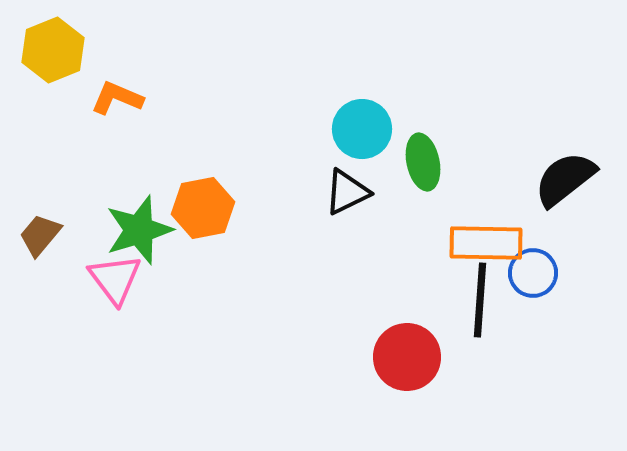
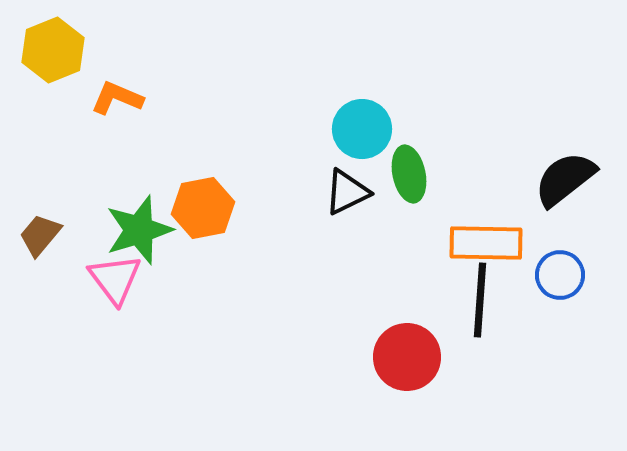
green ellipse: moved 14 px left, 12 px down
blue circle: moved 27 px right, 2 px down
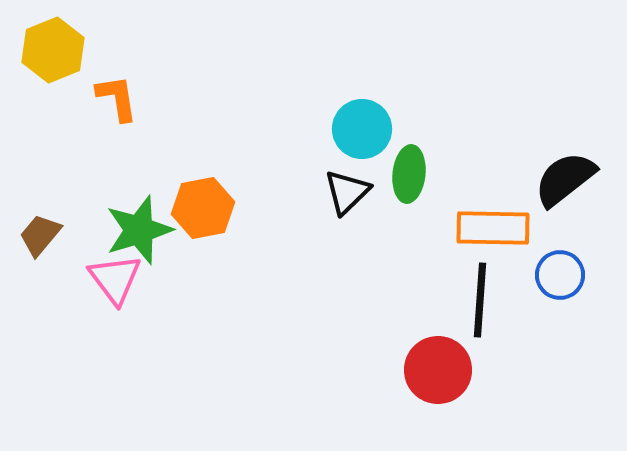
orange L-shape: rotated 58 degrees clockwise
green ellipse: rotated 18 degrees clockwise
black triangle: rotated 18 degrees counterclockwise
orange rectangle: moved 7 px right, 15 px up
red circle: moved 31 px right, 13 px down
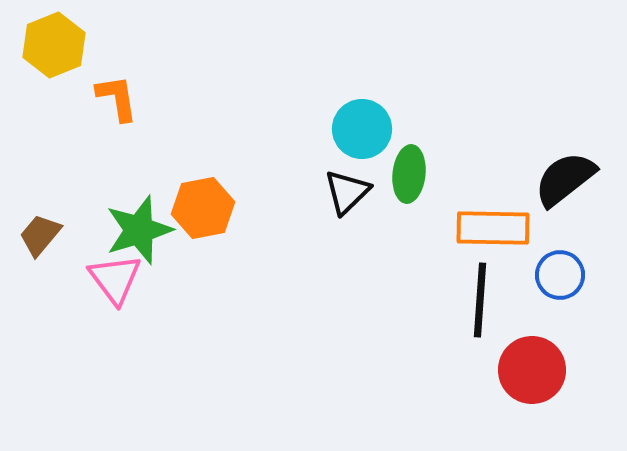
yellow hexagon: moved 1 px right, 5 px up
red circle: moved 94 px right
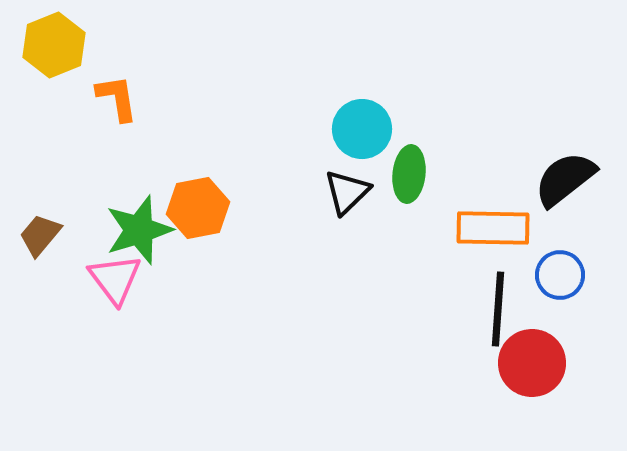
orange hexagon: moved 5 px left
black line: moved 18 px right, 9 px down
red circle: moved 7 px up
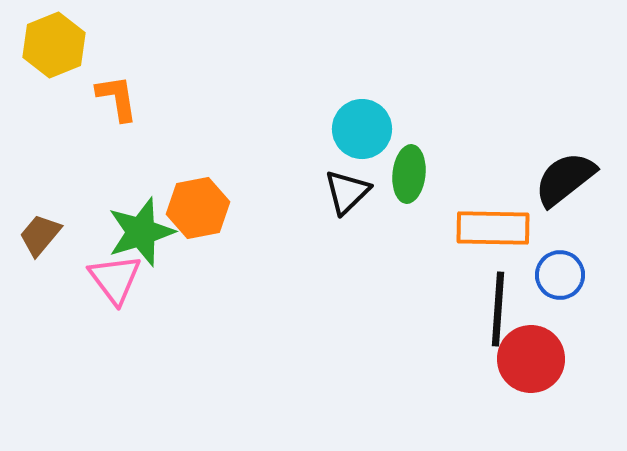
green star: moved 2 px right, 2 px down
red circle: moved 1 px left, 4 px up
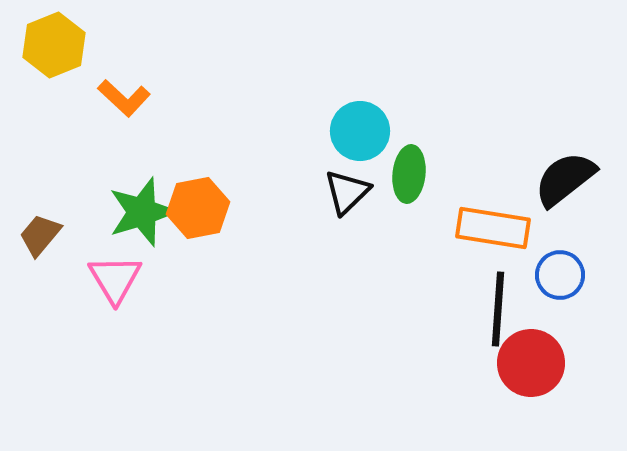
orange L-shape: moved 7 px right; rotated 142 degrees clockwise
cyan circle: moved 2 px left, 2 px down
orange rectangle: rotated 8 degrees clockwise
green star: moved 1 px right, 20 px up
pink triangle: rotated 6 degrees clockwise
red circle: moved 4 px down
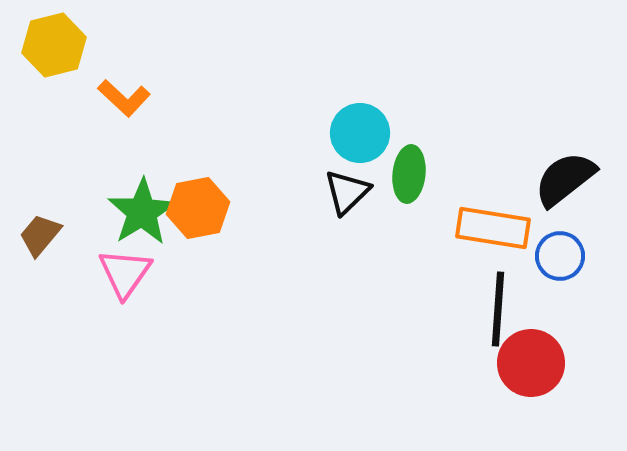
yellow hexagon: rotated 8 degrees clockwise
cyan circle: moved 2 px down
green star: rotated 14 degrees counterclockwise
blue circle: moved 19 px up
pink triangle: moved 10 px right, 6 px up; rotated 6 degrees clockwise
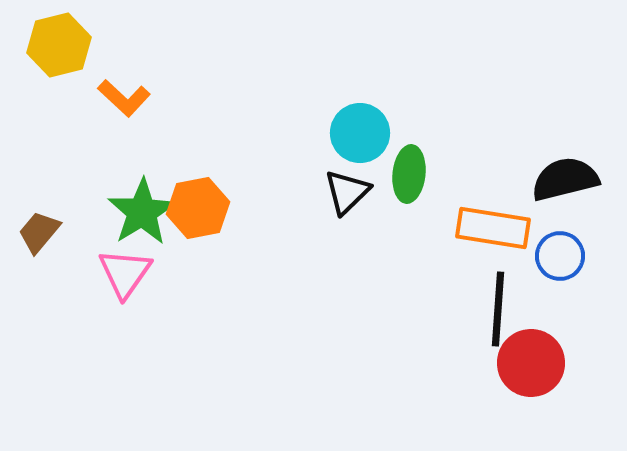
yellow hexagon: moved 5 px right
black semicircle: rotated 24 degrees clockwise
brown trapezoid: moved 1 px left, 3 px up
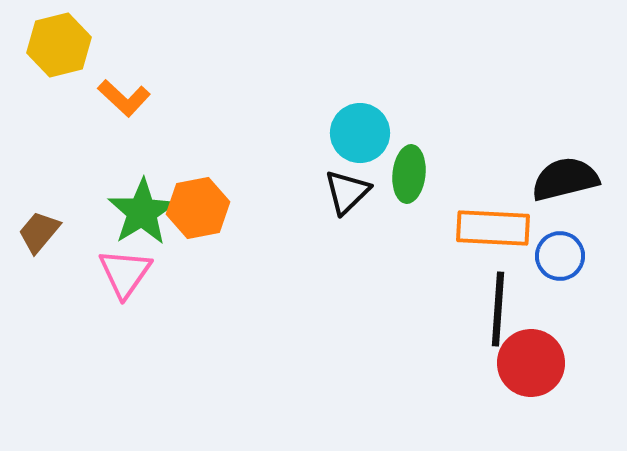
orange rectangle: rotated 6 degrees counterclockwise
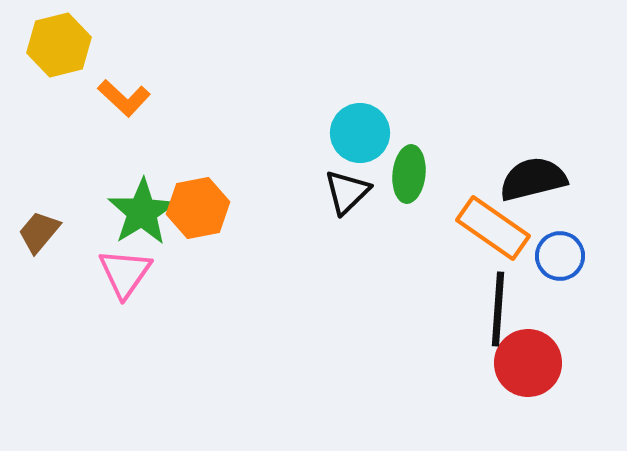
black semicircle: moved 32 px left
orange rectangle: rotated 32 degrees clockwise
red circle: moved 3 px left
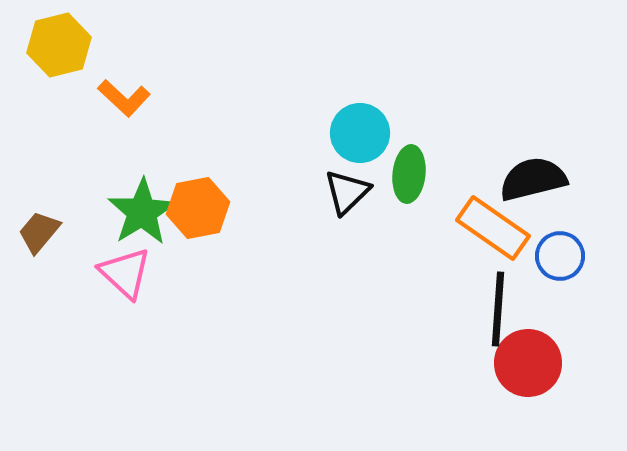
pink triangle: rotated 22 degrees counterclockwise
